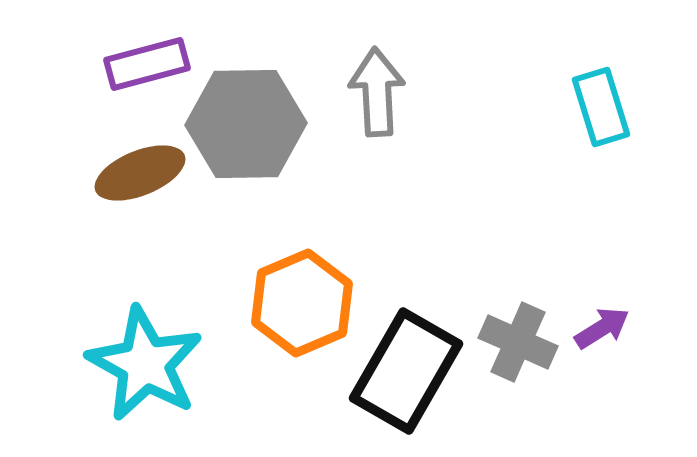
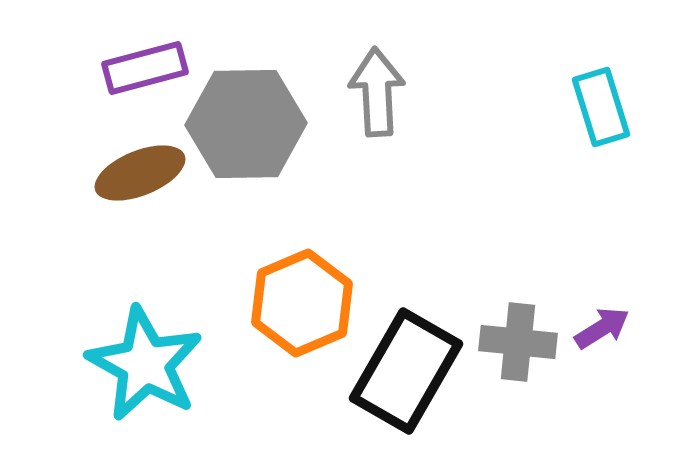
purple rectangle: moved 2 px left, 4 px down
gray cross: rotated 18 degrees counterclockwise
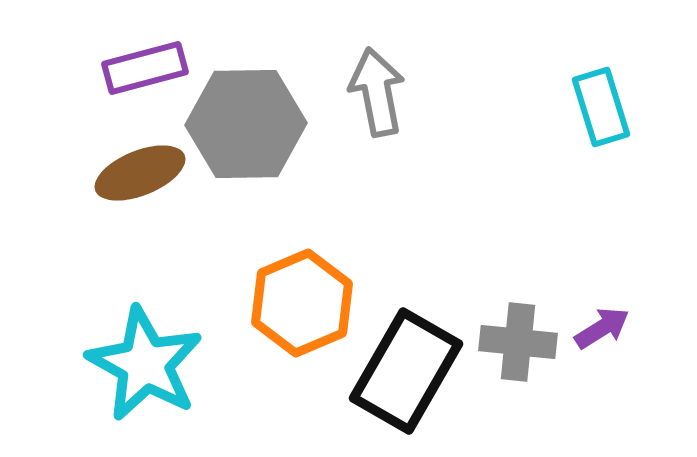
gray arrow: rotated 8 degrees counterclockwise
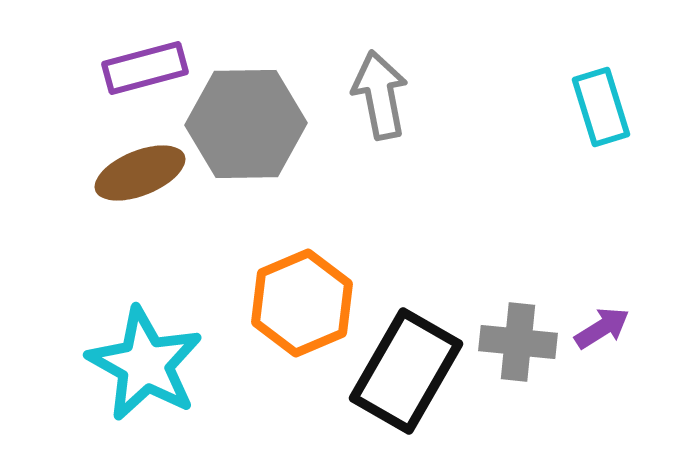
gray arrow: moved 3 px right, 3 px down
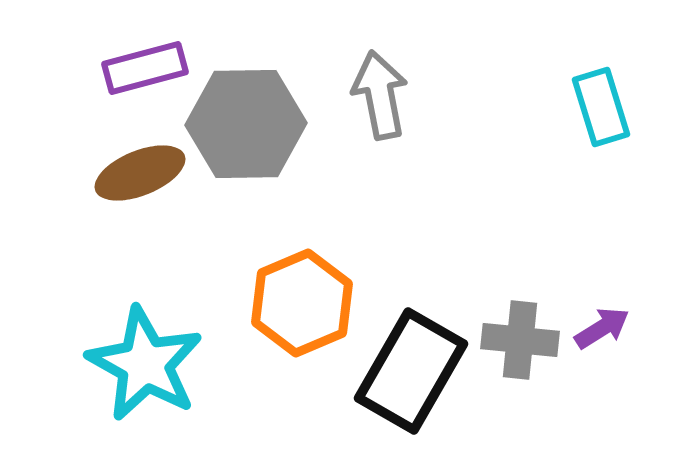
gray cross: moved 2 px right, 2 px up
black rectangle: moved 5 px right
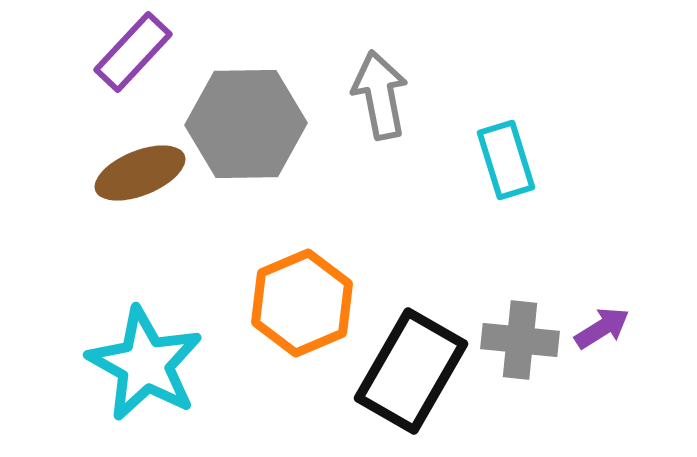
purple rectangle: moved 12 px left, 16 px up; rotated 32 degrees counterclockwise
cyan rectangle: moved 95 px left, 53 px down
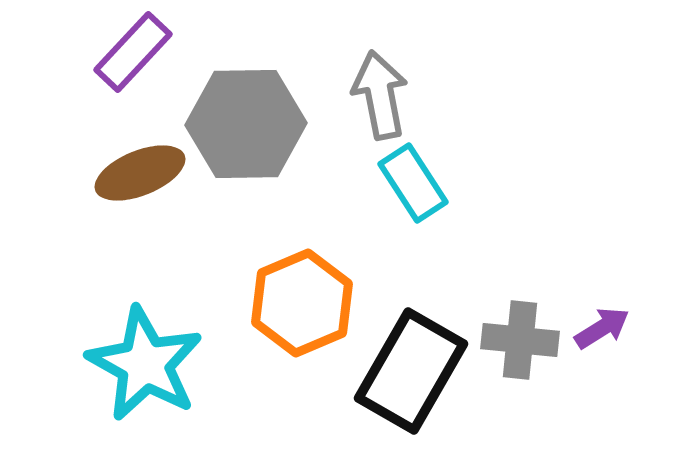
cyan rectangle: moved 93 px left, 23 px down; rotated 16 degrees counterclockwise
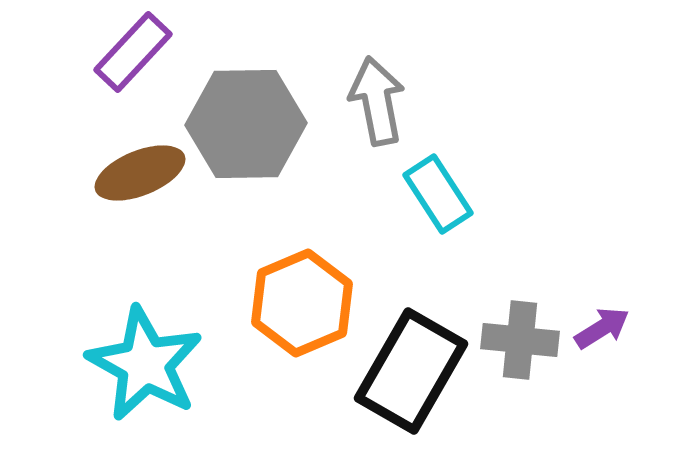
gray arrow: moved 3 px left, 6 px down
cyan rectangle: moved 25 px right, 11 px down
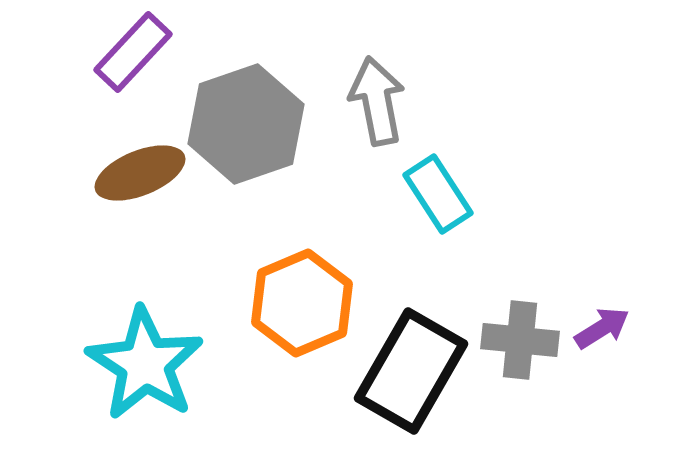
gray hexagon: rotated 18 degrees counterclockwise
cyan star: rotated 4 degrees clockwise
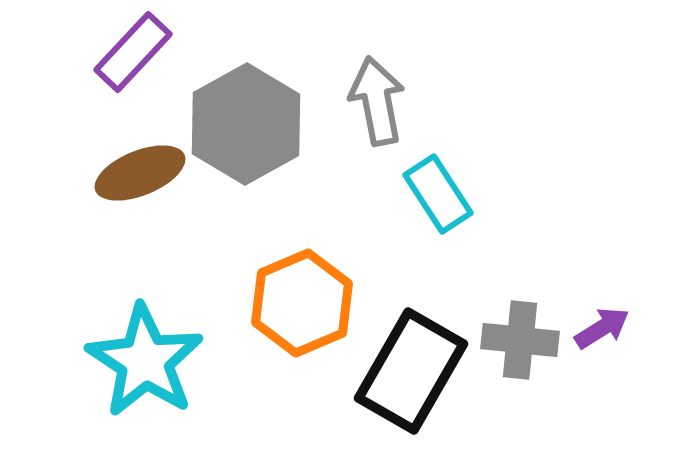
gray hexagon: rotated 10 degrees counterclockwise
cyan star: moved 3 px up
